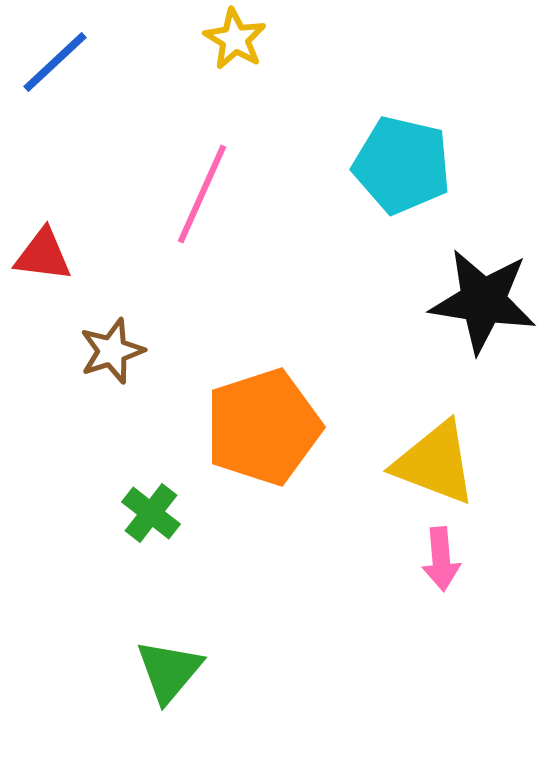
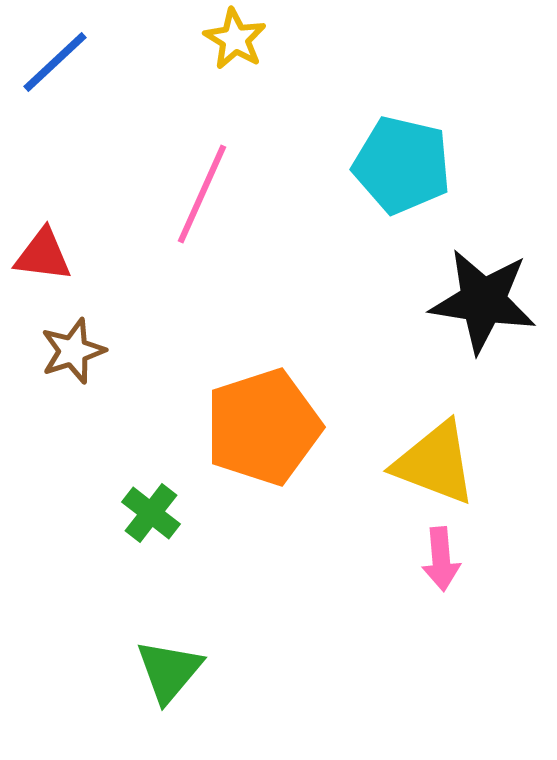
brown star: moved 39 px left
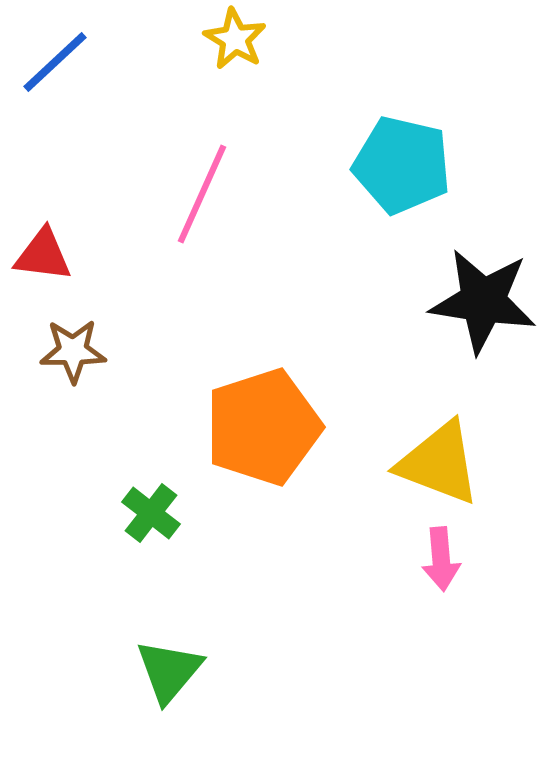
brown star: rotated 18 degrees clockwise
yellow triangle: moved 4 px right
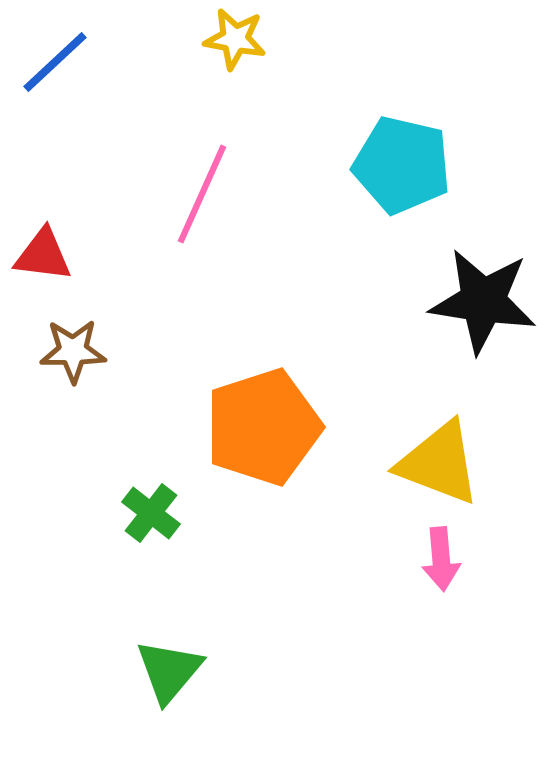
yellow star: rotated 20 degrees counterclockwise
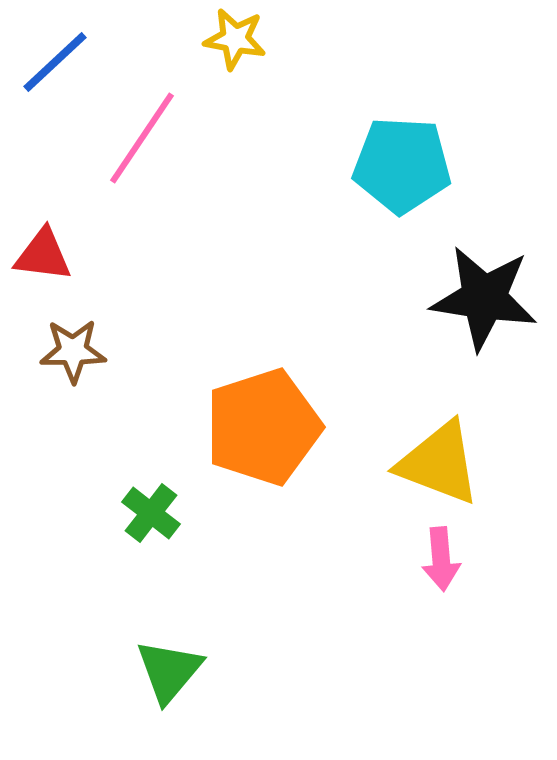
cyan pentagon: rotated 10 degrees counterclockwise
pink line: moved 60 px left, 56 px up; rotated 10 degrees clockwise
black star: moved 1 px right, 3 px up
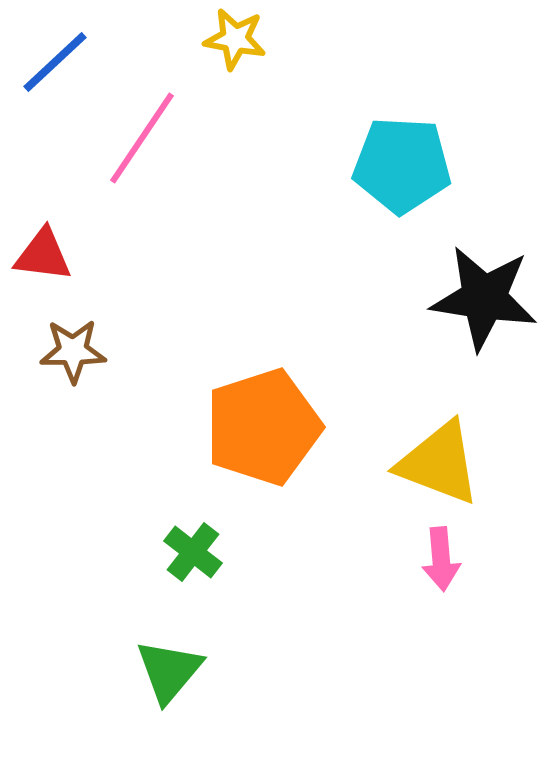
green cross: moved 42 px right, 39 px down
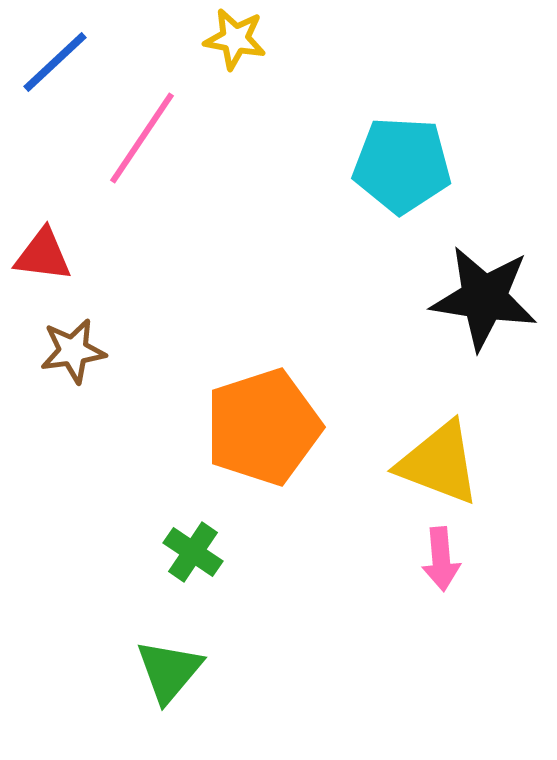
brown star: rotated 8 degrees counterclockwise
green cross: rotated 4 degrees counterclockwise
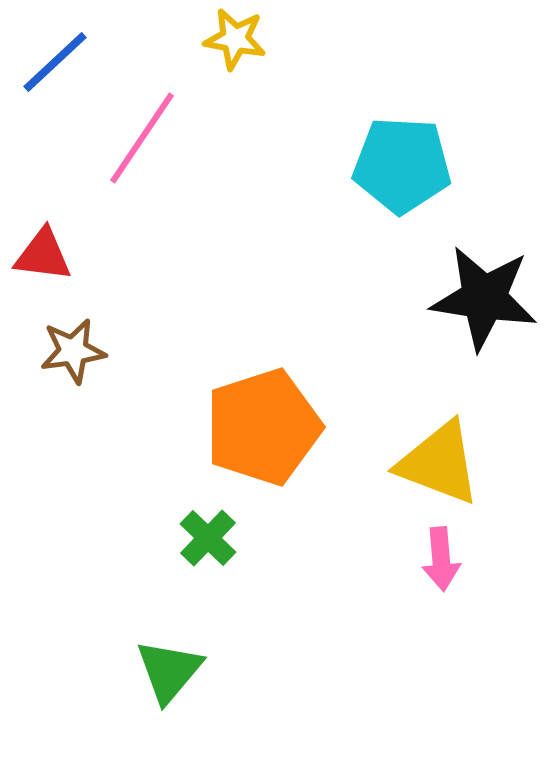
green cross: moved 15 px right, 14 px up; rotated 10 degrees clockwise
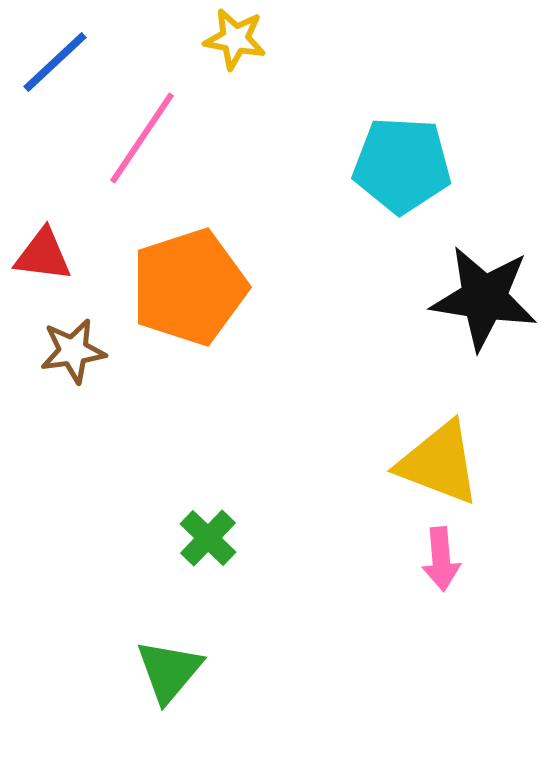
orange pentagon: moved 74 px left, 140 px up
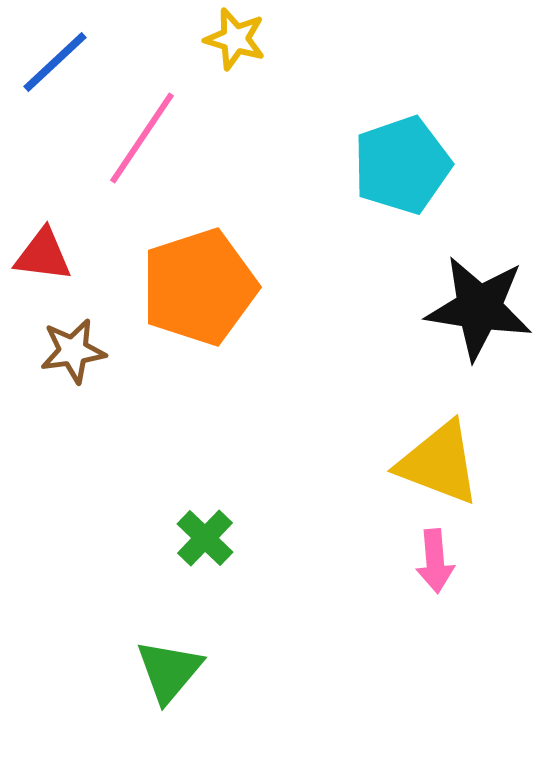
yellow star: rotated 6 degrees clockwise
cyan pentagon: rotated 22 degrees counterclockwise
orange pentagon: moved 10 px right
black star: moved 5 px left, 10 px down
green cross: moved 3 px left
pink arrow: moved 6 px left, 2 px down
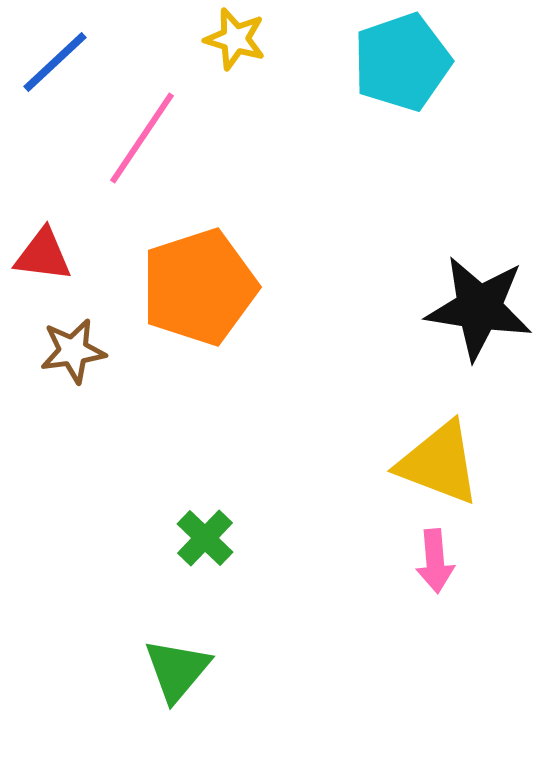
cyan pentagon: moved 103 px up
green triangle: moved 8 px right, 1 px up
